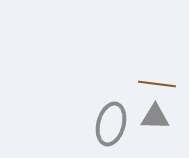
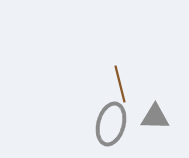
brown line: moved 37 px left; rotated 69 degrees clockwise
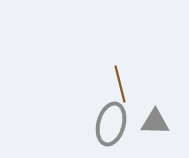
gray triangle: moved 5 px down
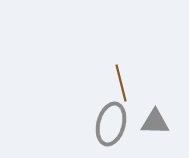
brown line: moved 1 px right, 1 px up
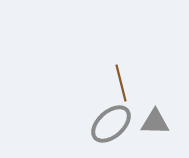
gray ellipse: rotated 33 degrees clockwise
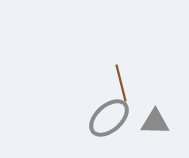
gray ellipse: moved 2 px left, 6 px up
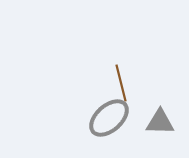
gray triangle: moved 5 px right
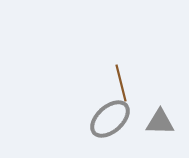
gray ellipse: moved 1 px right, 1 px down
